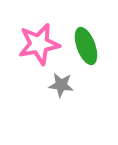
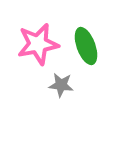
pink star: moved 1 px left
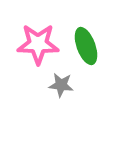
pink star: rotated 12 degrees clockwise
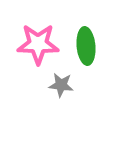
green ellipse: rotated 15 degrees clockwise
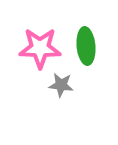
pink star: moved 2 px right, 4 px down
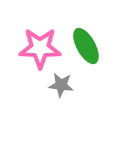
green ellipse: rotated 24 degrees counterclockwise
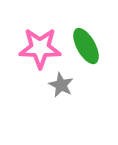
gray star: rotated 20 degrees clockwise
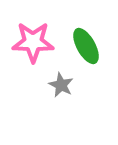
pink star: moved 7 px left, 6 px up
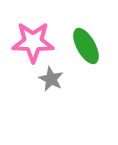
gray star: moved 10 px left, 6 px up
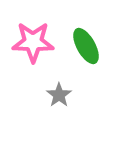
gray star: moved 8 px right, 16 px down; rotated 10 degrees clockwise
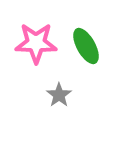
pink star: moved 3 px right, 1 px down
